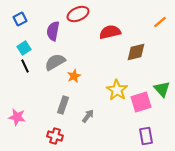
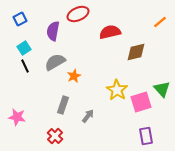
red cross: rotated 28 degrees clockwise
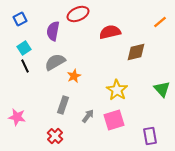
pink square: moved 27 px left, 18 px down
purple rectangle: moved 4 px right
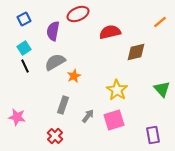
blue square: moved 4 px right
purple rectangle: moved 3 px right, 1 px up
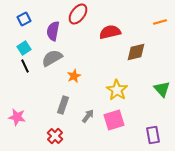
red ellipse: rotated 30 degrees counterclockwise
orange line: rotated 24 degrees clockwise
gray semicircle: moved 3 px left, 4 px up
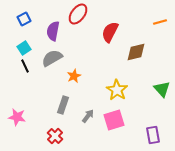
red semicircle: rotated 50 degrees counterclockwise
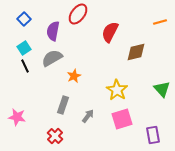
blue square: rotated 16 degrees counterclockwise
pink square: moved 8 px right, 1 px up
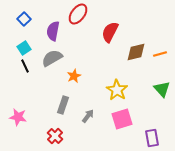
orange line: moved 32 px down
pink star: moved 1 px right
purple rectangle: moved 1 px left, 3 px down
